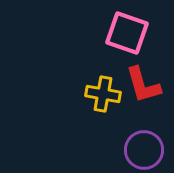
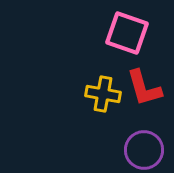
red L-shape: moved 1 px right, 3 px down
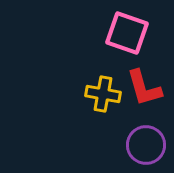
purple circle: moved 2 px right, 5 px up
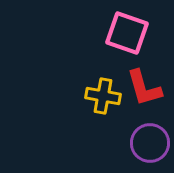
yellow cross: moved 2 px down
purple circle: moved 4 px right, 2 px up
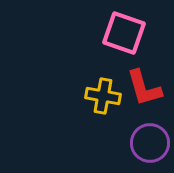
pink square: moved 3 px left
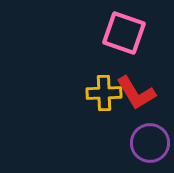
red L-shape: moved 8 px left, 5 px down; rotated 15 degrees counterclockwise
yellow cross: moved 1 px right, 3 px up; rotated 12 degrees counterclockwise
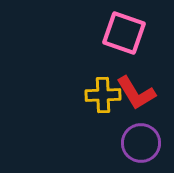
yellow cross: moved 1 px left, 2 px down
purple circle: moved 9 px left
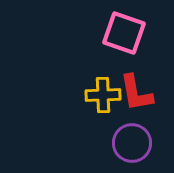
red L-shape: rotated 21 degrees clockwise
purple circle: moved 9 px left
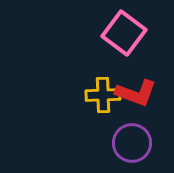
pink square: rotated 18 degrees clockwise
red L-shape: rotated 60 degrees counterclockwise
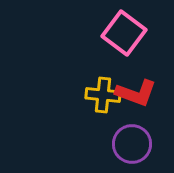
yellow cross: rotated 8 degrees clockwise
purple circle: moved 1 px down
